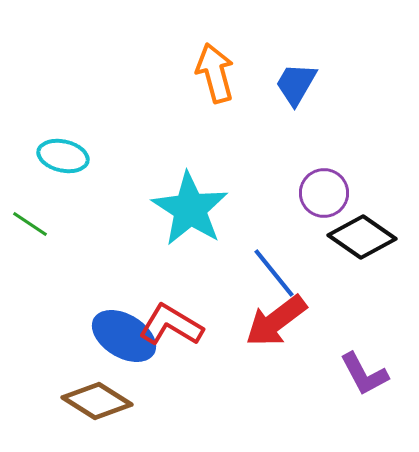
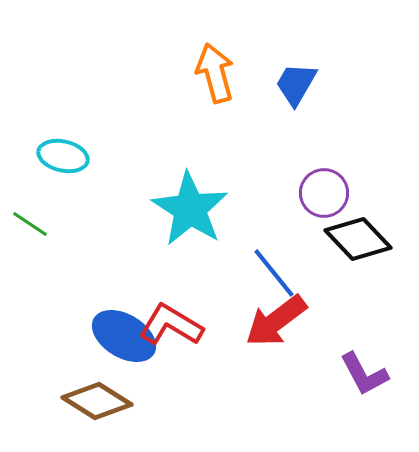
black diamond: moved 4 px left, 2 px down; rotated 12 degrees clockwise
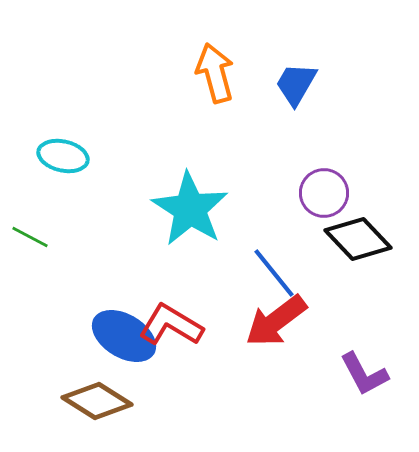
green line: moved 13 px down; rotated 6 degrees counterclockwise
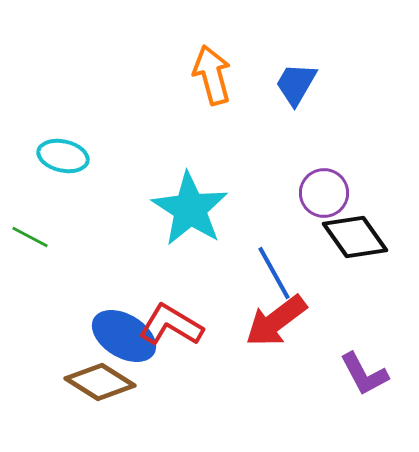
orange arrow: moved 3 px left, 2 px down
black diamond: moved 3 px left, 2 px up; rotated 8 degrees clockwise
blue line: rotated 10 degrees clockwise
brown diamond: moved 3 px right, 19 px up
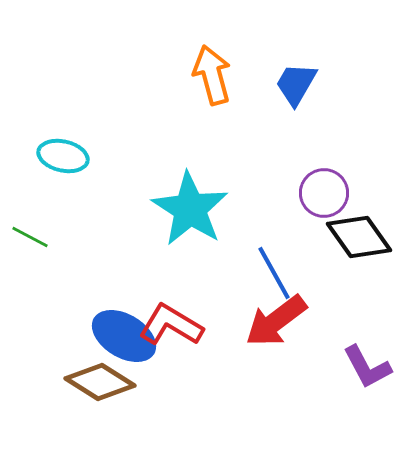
black diamond: moved 4 px right
purple L-shape: moved 3 px right, 7 px up
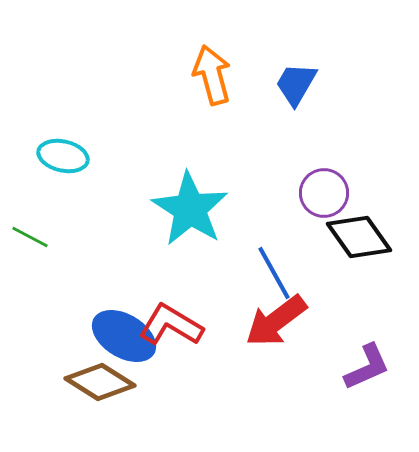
purple L-shape: rotated 86 degrees counterclockwise
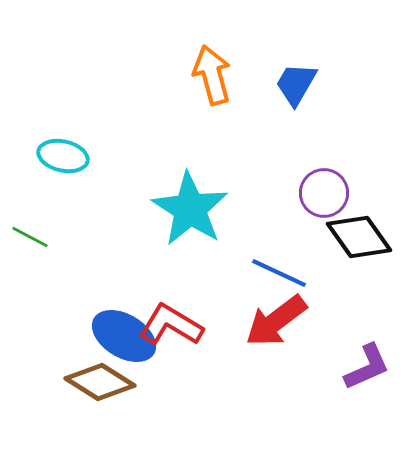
blue line: moved 5 px right; rotated 36 degrees counterclockwise
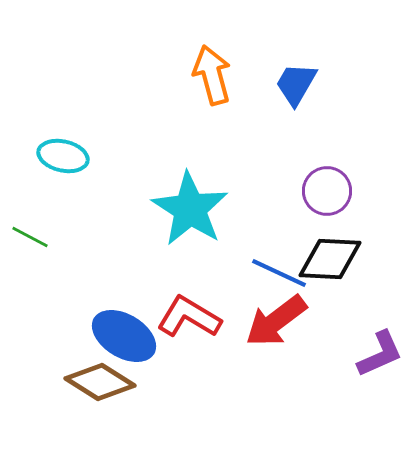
purple circle: moved 3 px right, 2 px up
black diamond: moved 29 px left, 22 px down; rotated 52 degrees counterclockwise
red L-shape: moved 18 px right, 8 px up
purple L-shape: moved 13 px right, 13 px up
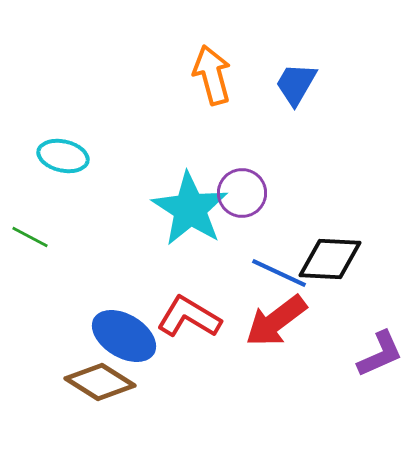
purple circle: moved 85 px left, 2 px down
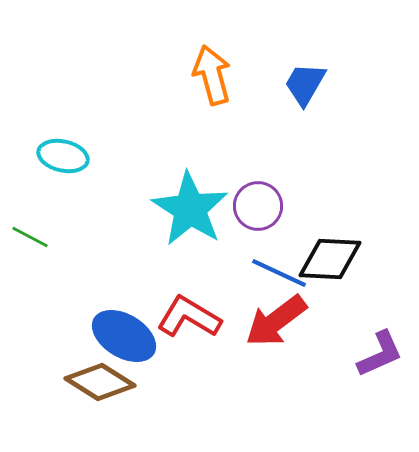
blue trapezoid: moved 9 px right
purple circle: moved 16 px right, 13 px down
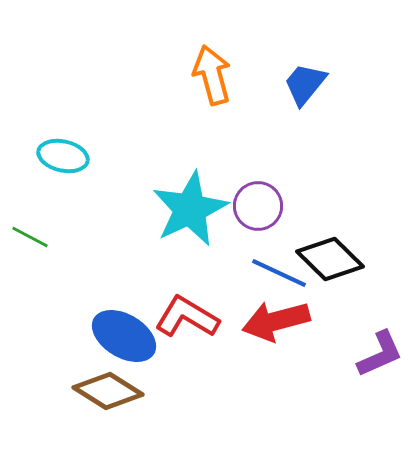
blue trapezoid: rotated 9 degrees clockwise
cyan star: rotated 14 degrees clockwise
black diamond: rotated 42 degrees clockwise
red L-shape: moved 2 px left
red arrow: rotated 22 degrees clockwise
brown diamond: moved 8 px right, 9 px down
